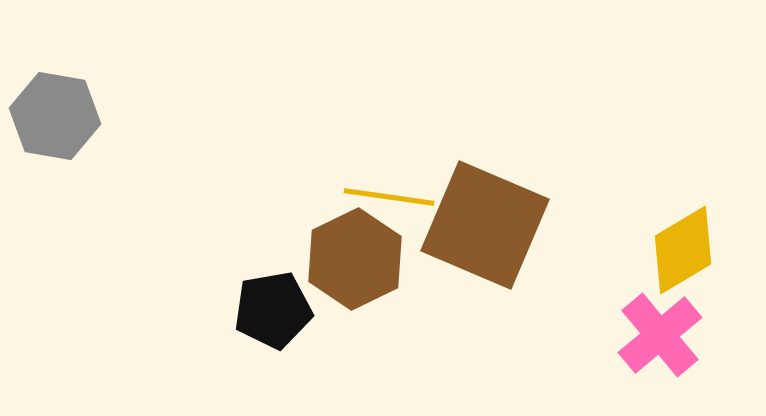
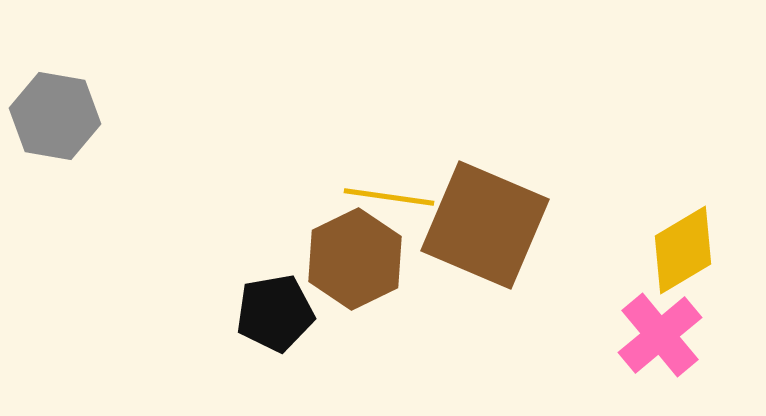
black pentagon: moved 2 px right, 3 px down
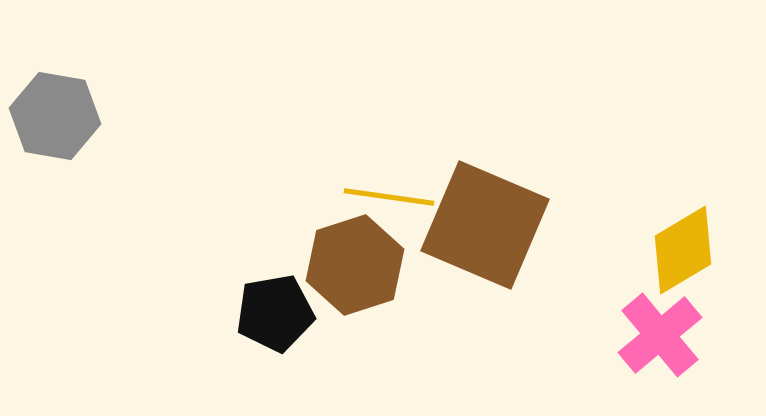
brown hexagon: moved 6 px down; rotated 8 degrees clockwise
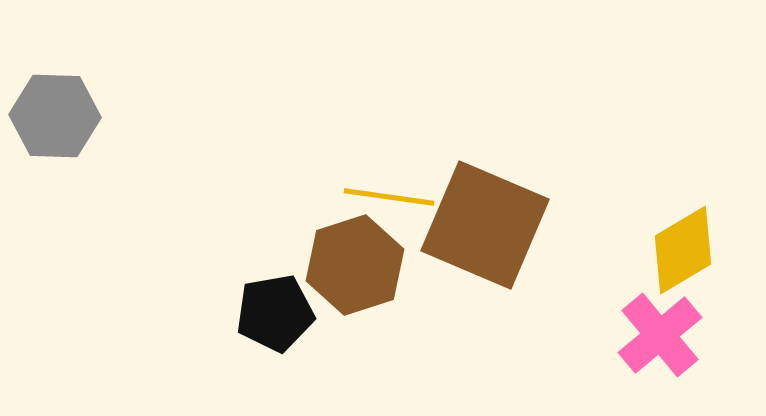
gray hexagon: rotated 8 degrees counterclockwise
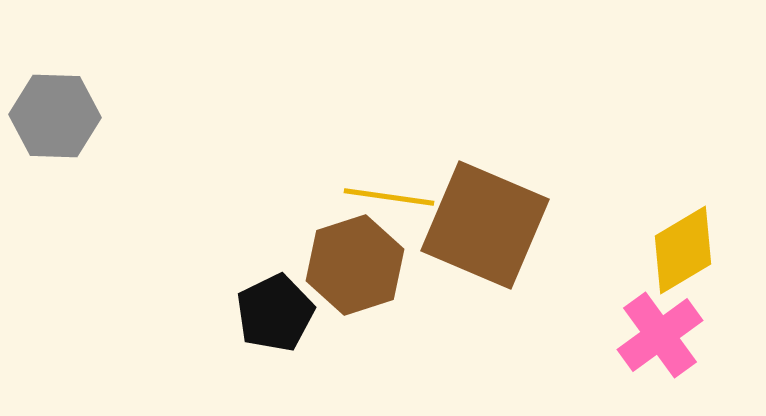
black pentagon: rotated 16 degrees counterclockwise
pink cross: rotated 4 degrees clockwise
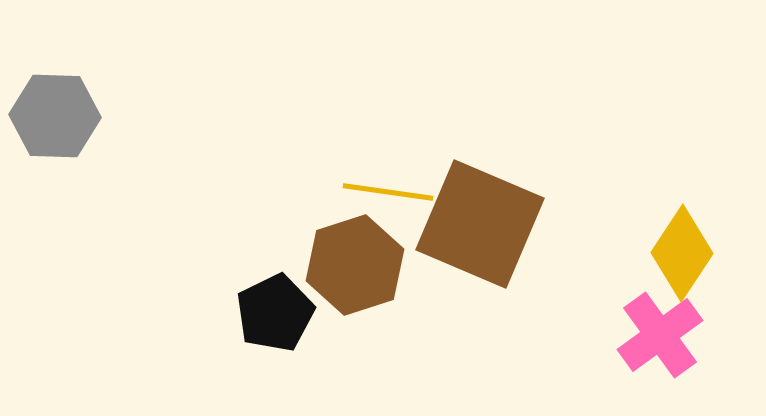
yellow line: moved 1 px left, 5 px up
brown square: moved 5 px left, 1 px up
yellow diamond: moved 1 px left, 3 px down; rotated 26 degrees counterclockwise
